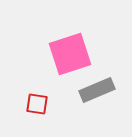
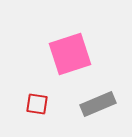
gray rectangle: moved 1 px right, 14 px down
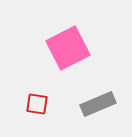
pink square: moved 2 px left, 6 px up; rotated 9 degrees counterclockwise
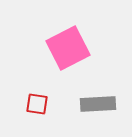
gray rectangle: rotated 20 degrees clockwise
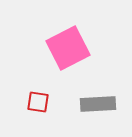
red square: moved 1 px right, 2 px up
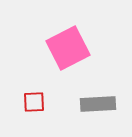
red square: moved 4 px left; rotated 10 degrees counterclockwise
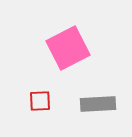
red square: moved 6 px right, 1 px up
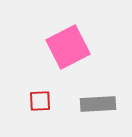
pink square: moved 1 px up
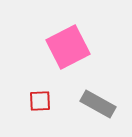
gray rectangle: rotated 32 degrees clockwise
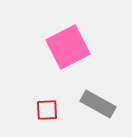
red square: moved 7 px right, 9 px down
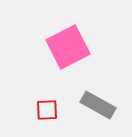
gray rectangle: moved 1 px down
